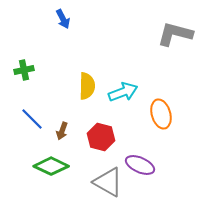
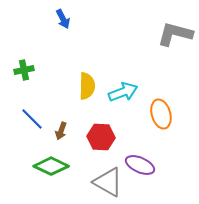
brown arrow: moved 1 px left
red hexagon: rotated 12 degrees counterclockwise
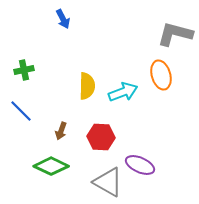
orange ellipse: moved 39 px up
blue line: moved 11 px left, 8 px up
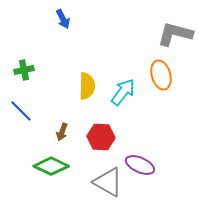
cyan arrow: rotated 32 degrees counterclockwise
brown arrow: moved 1 px right, 1 px down
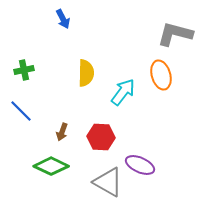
yellow semicircle: moved 1 px left, 13 px up
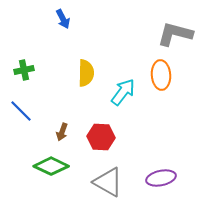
orange ellipse: rotated 12 degrees clockwise
purple ellipse: moved 21 px right, 13 px down; rotated 36 degrees counterclockwise
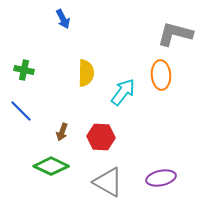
green cross: rotated 24 degrees clockwise
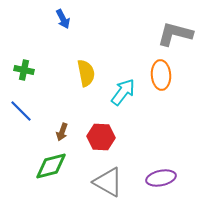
yellow semicircle: rotated 12 degrees counterclockwise
green diamond: rotated 40 degrees counterclockwise
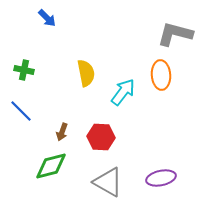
blue arrow: moved 16 px left, 1 px up; rotated 18 degrees counterclockwise
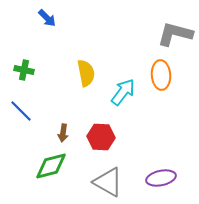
brown arrow: moved 1 px right, 1 px down; rotated 12 degrees counterclockwise
